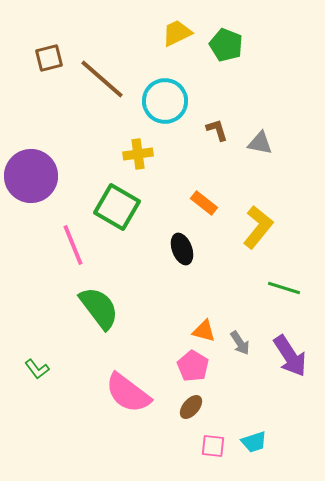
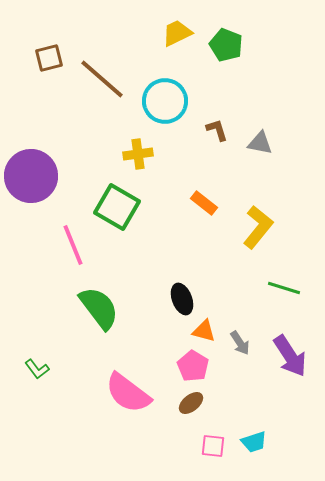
black ellipse: moved 50 px down
brown ellipse: moved 4 px up; rotated 10 degrees clockwise
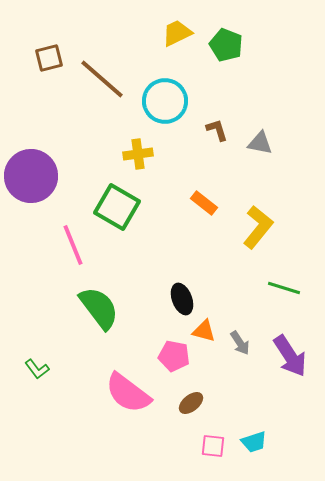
pink pentagon: moved 19 px left, 10 px up; rotated 20 degrees counterclockwise
